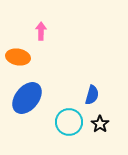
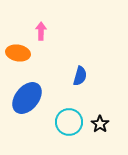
orange ellipse: moved 4 px up
blue semicircle: moved 12 px left, 19 px up
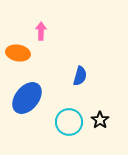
black star: moved 4 px up
